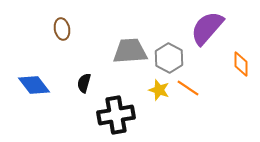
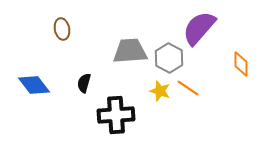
purple semicircle: moved 8 px left
yellow star: moved 1 px right, 1 px down
black cross: rotated 6 degrees clockwise
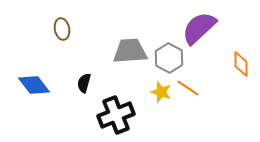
purple semicircle: rotated 6 degrees clockwise
yellow star: moved 1 px right, 1 px down
black cross: rotated 18 degrees counterclockwise
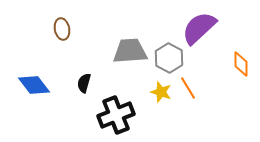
orange line: rotated 25 degrees clockwise
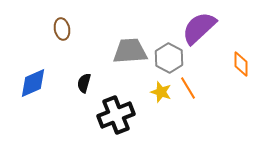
blue diamond: moved 1 px left, 2 px up; rotated 76 degrees counterclockwise
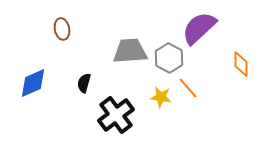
orange line: rotated 10 degrees counterclockwise
yellow star: moved 5 px down; rotated 10 degrees counterclockwise
black cross: rotated 15 degrees counterclockwise
